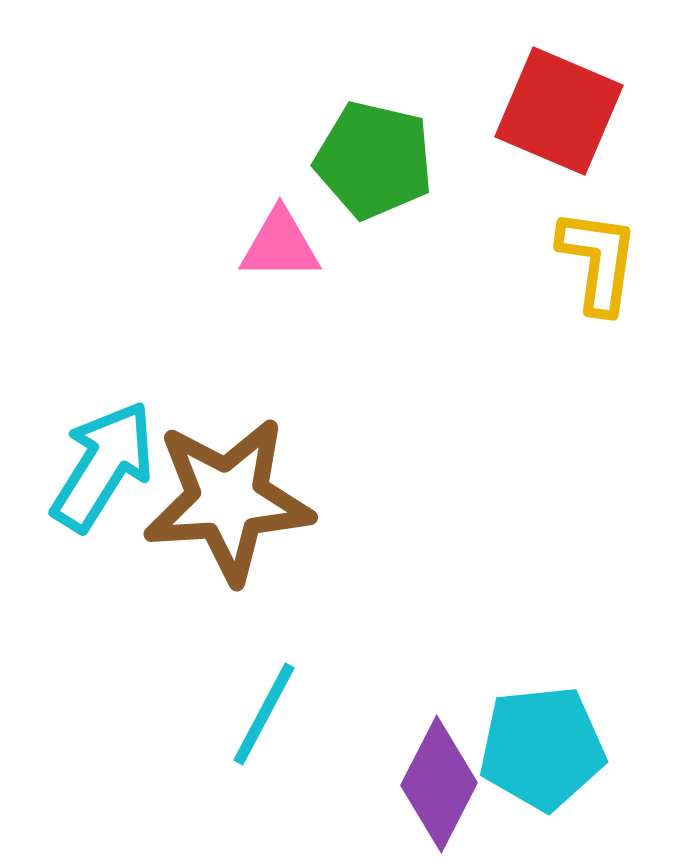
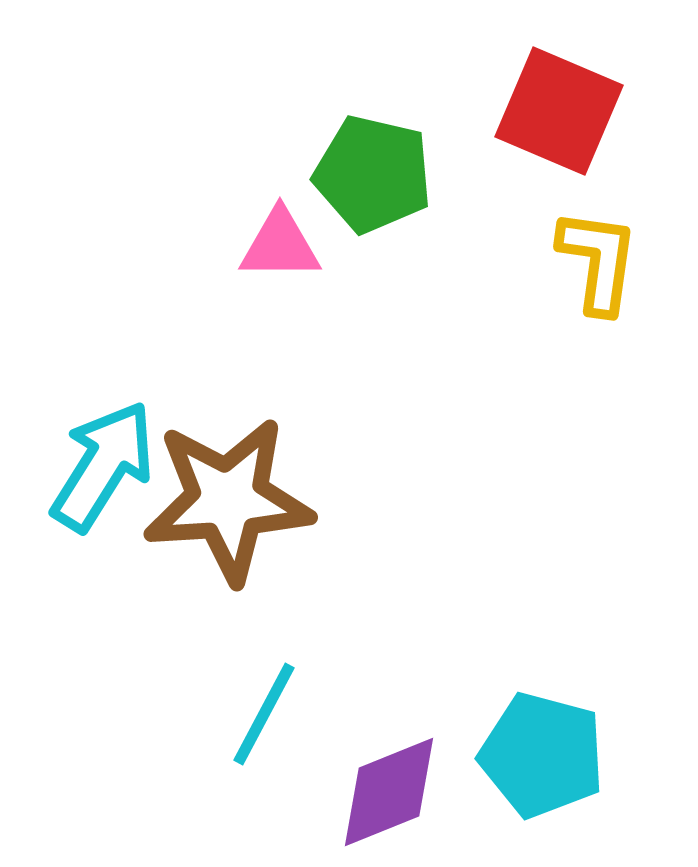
green pentagon: moved 1 px left, 14 px down
cyan pentagon: moved 7 px down; rotated 21 degrees clockwise
purple diamond: moved 50 px left, 8 px down; rotated 41 degrees clockwise
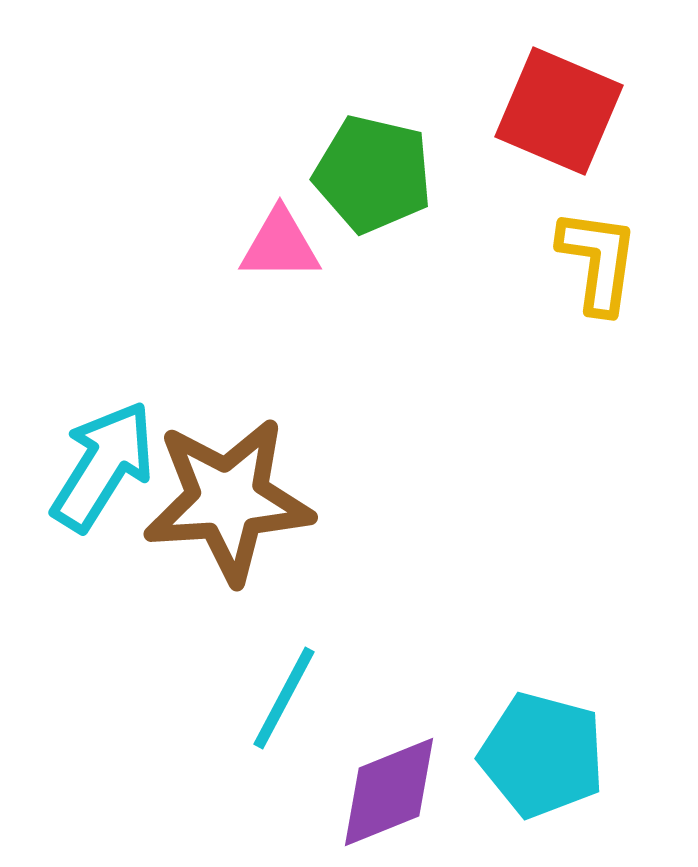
cyan line: moved 20 px right, 16 px up
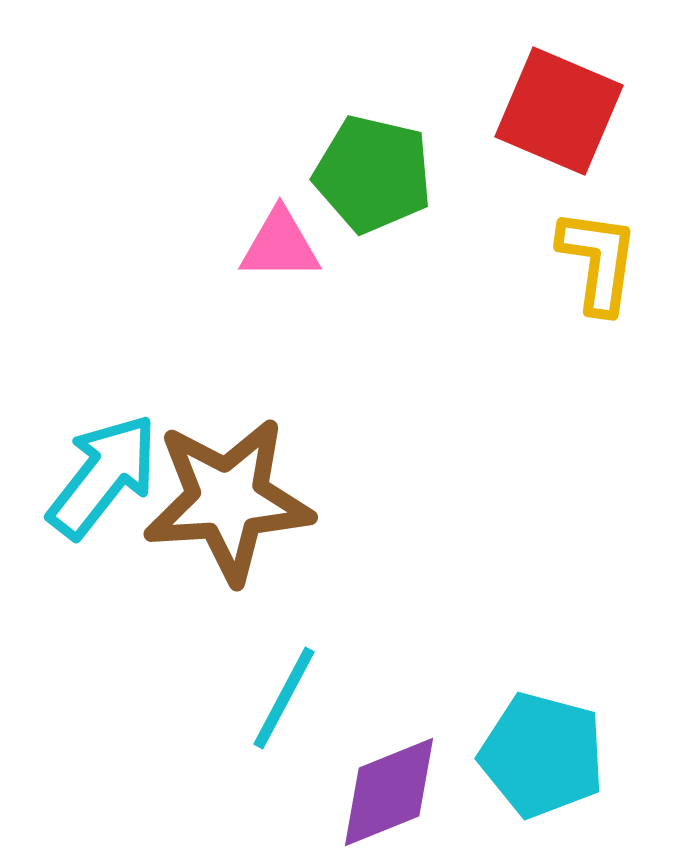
cyan arrow: moved 10 px down; rotated 6 degrees clockwise
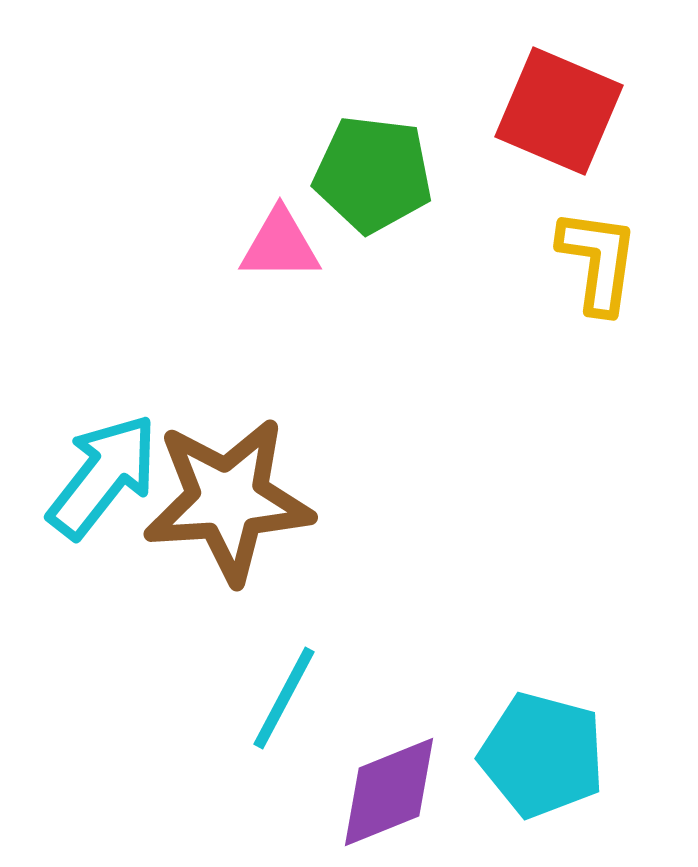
green pentagon: rotated 6 degrees counterclockwise
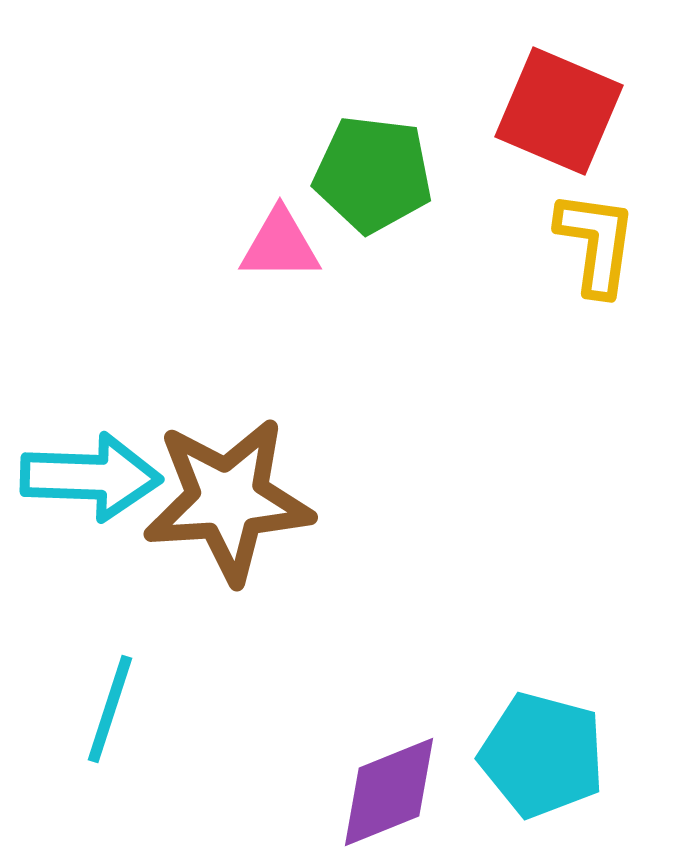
yellow L-shape: moved 2 px left, 18 px up
cyan arrow: moved 12 px left, 1 px down; rotated 54 degrees clockwise
cyan line: moved 174 px left, 11 px down; rotated 10 degrees counterclockwise
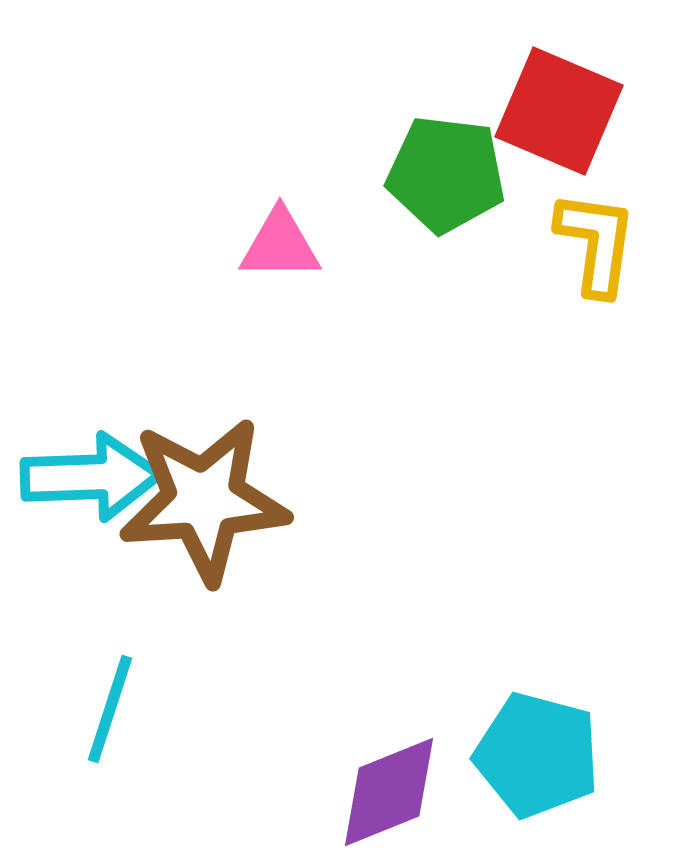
green pentagon: moved 73 px right
cyan arrow: rotated 4 degrees counterclockwise
brown star: moved 24 px left
cyan pentagon: moved 5 px left
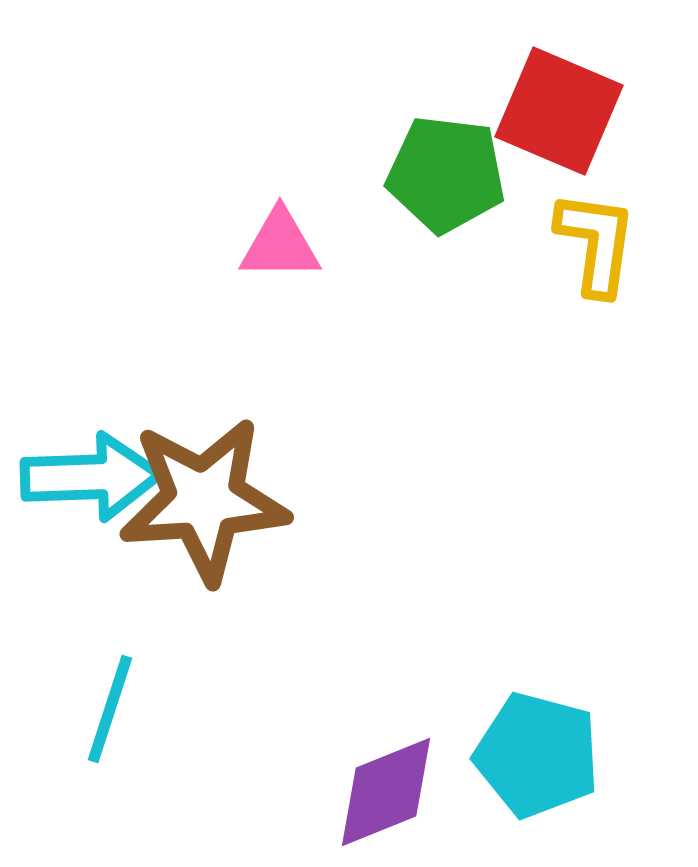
purple diamond: moved 3 px left
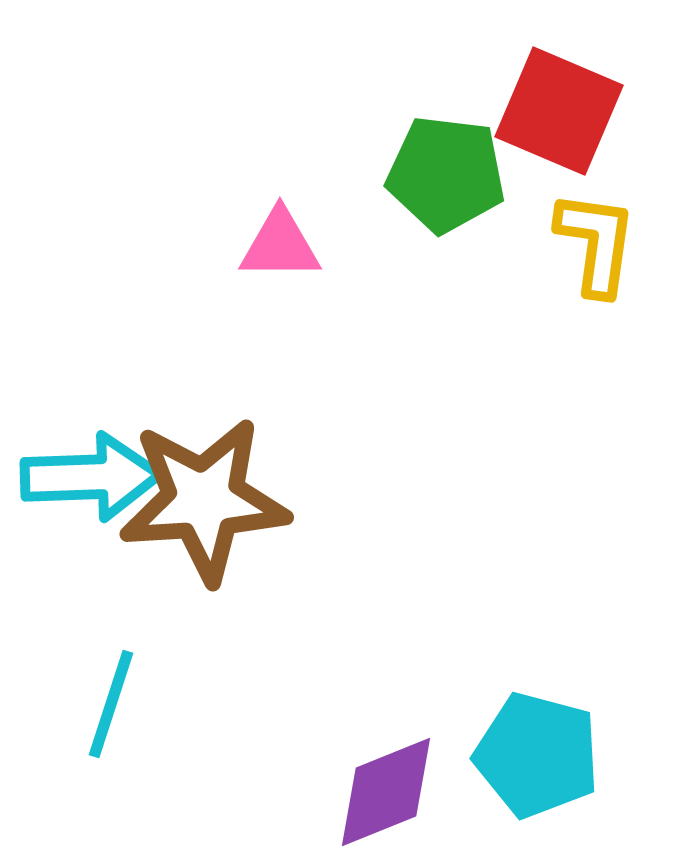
cyan line: moved 1 px right, 5 px up
